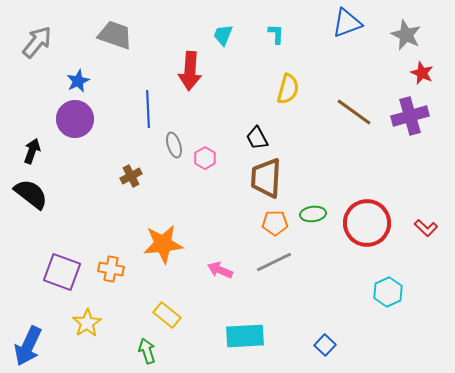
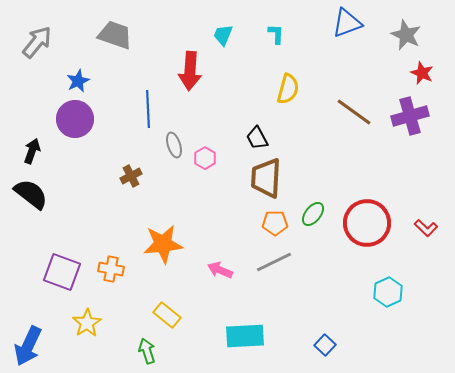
green ellipse: rotated 45 degrees counterclockwise
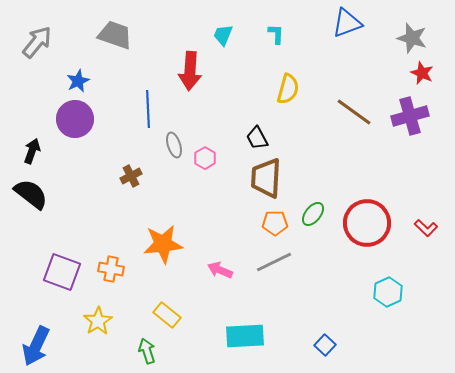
gray star: moved 6 px right, 3 px down; rotated 8 degrees counterclockwise
yellow star: moved 11 px right, 2 px up
blue arrow: moved 8 px right
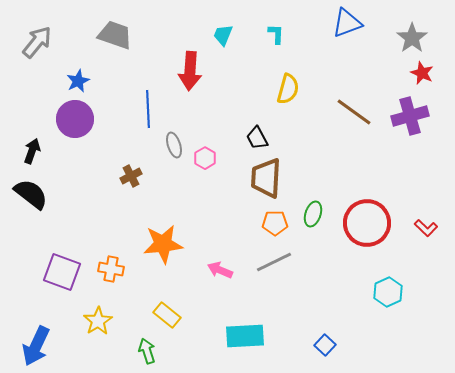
gray star: rotated 20 degrees clockwise
green ellipse: rotated 20 degrees counterclockwise
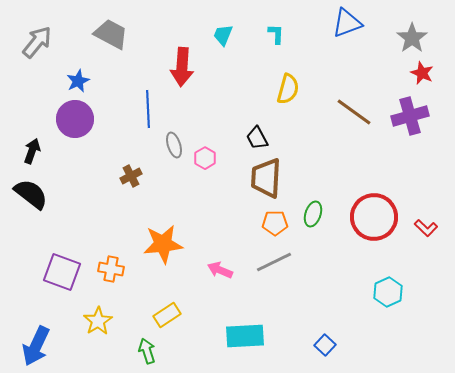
gray trapezoid: moved 4 px left, 1 px up; rotated 9 degrees clockwise
red arrow: moved 8 px left, 4 px up
red circle: moved 7 px right, 6 px up
yellow rectangle: rotated 72 degrees counterclockwise
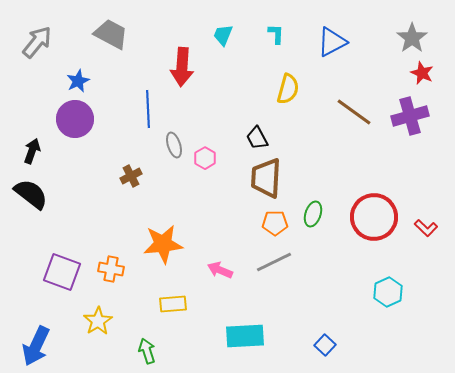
blue triangle: moved 15 px left, 19 px down; rotated 8 degrees counterclockwise
yellow rectangle: moved 6 px right, 11 px up; rotated 28 degrees clockwise
